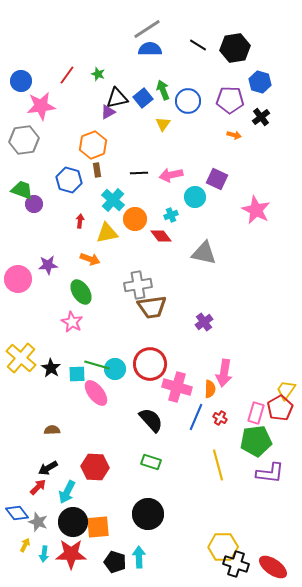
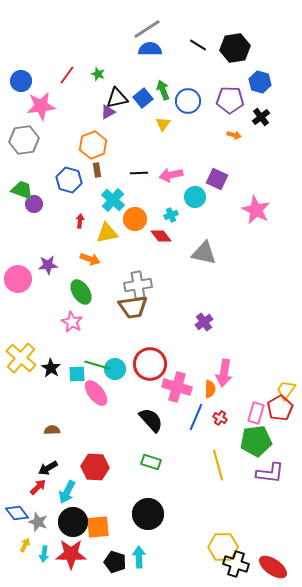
brown trapezoid at (152, 307): moved 19 px left
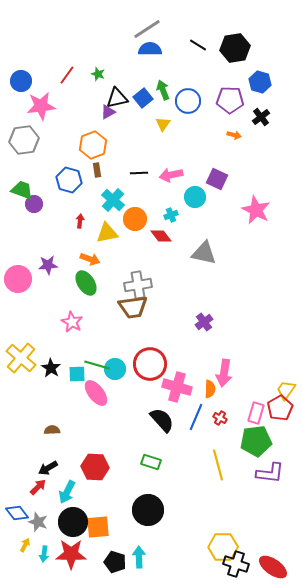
green ellipse at (81, 292): moved 5 px right, 9 px up
black semicircle at (151, 420): moved 11 px right
black circle at (148, 514): moved 4 px up
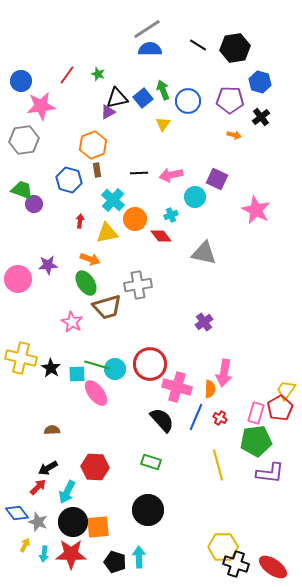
brown trapezoid at (133, 307): moved 26 px left; rotated 8 degrees counterclockwise
yellow cross at (21, 358): rotated 28 degrees counterclockwise
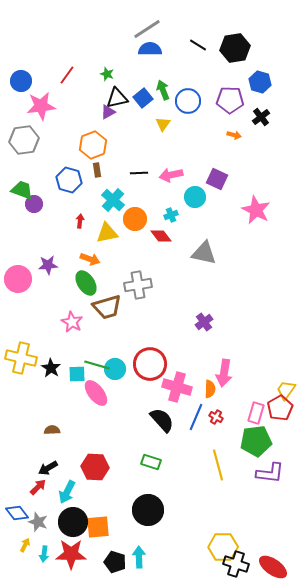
green star at (98, 74): moved 9 px right
red cross at (220, 418): moved 4 px left, 1 px up
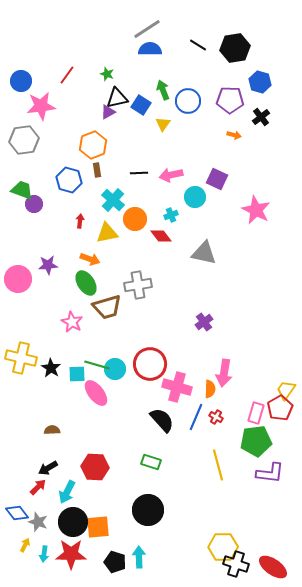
blue square at (143, 98): moved 2 px left, 7 px down; rotated 18 degrees counterclockwise
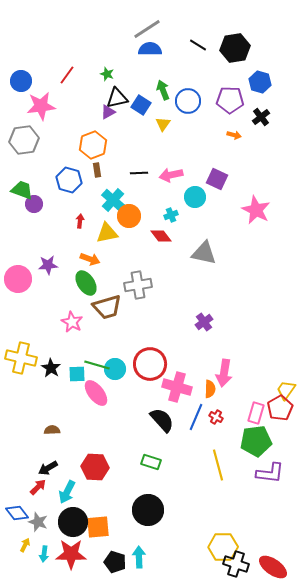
orange circle at (135, 219): moved 6 px left, 3 px up
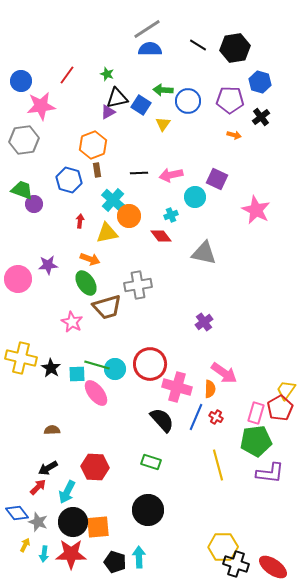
green arrow at (163, 90): rotated 66 degrees counterclockwise
pink arrow at (224, 373): rotated 64 degrees counterclockwise
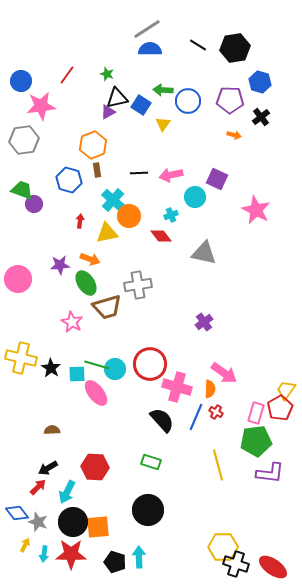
purple star at (48, 265): moved 12 px right
red cross at (216, 417): moved 5 px up
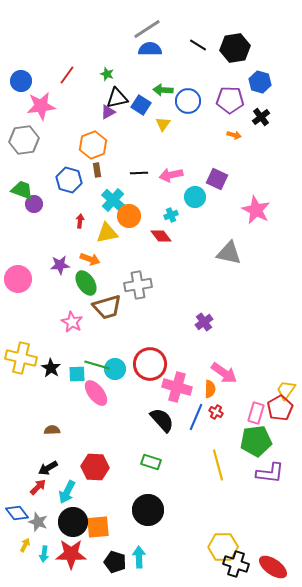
gray triangle at (204, 253): moved 25 px right
